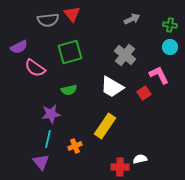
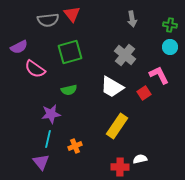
gray arrow: rotated 105 degrees clockwise
pink semicircle: moved 1 px down
yellow rectangle: moved 12 px right
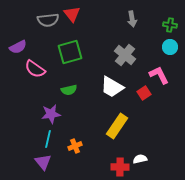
purple semicircle: moved 1 px left
purple triangle: moved 2 px right
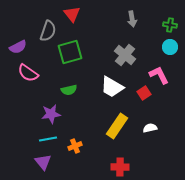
gray semicircle: moved 11 px down; rotated 65 degrees counterclockwise
pink semicircle: moved 7 px left, 4 px down
cyan line: rotated 66 degrees clockwise
white semicircle: moved 10 px right, 31 px up
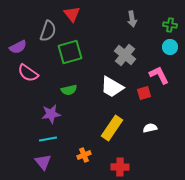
red square: rotated 16 degrees clockwise
yellow rectangle: moved 5 px left, 2 px down
orange cross: moved 9 px right, 9 px down
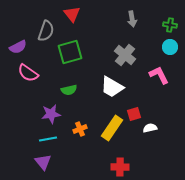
gray semicircle: moved 2 px left
red square: moved 10 px left, 21 px down
orange cross: moved 4 px left, 26 px up
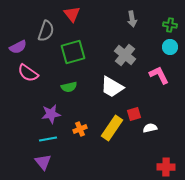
green square: moved 3 px right
green semicircle: moved 3 px up
red cross: moved 46 px right
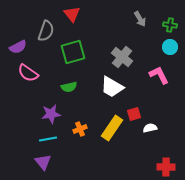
gray arrow: moved 8 px right; rotated 21 degrees counterclockwise
gray cross: moved 3 px left, 2 px down
